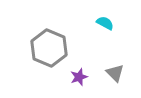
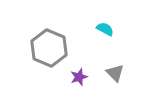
cyan semicircle: moved 6 px down
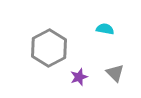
cyan semicircle: rotated 18 degrees counterclockwise
gray hexagon: rotated 9 degrees clockwise
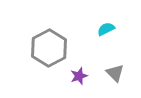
cyan semicircle: moved 1 px right; rotated 36 degrees counterclockwise
purple star: moved 1 px up
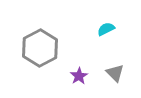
gray hexagon: moved 9 px left
purple star: rotated 12 degrees counterclockwise
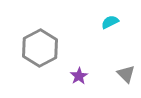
cyan semicircle: moved 4 px right, 7 px up
gray triangle: moved 11 px right, 1 px down
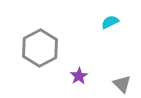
gray triangle: moved 4 px left, 10 px down
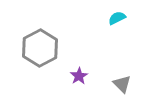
cyan semicircle: moved 7 px right, 4 px up
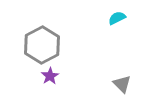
gray hexagon: moved 2 px right, 3 px up
purple star: moved 29 px left
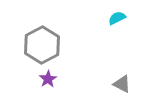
purple star: moved 2 px left, 3 px down
gray triangle: rotated 18 degrees counterclockwise
